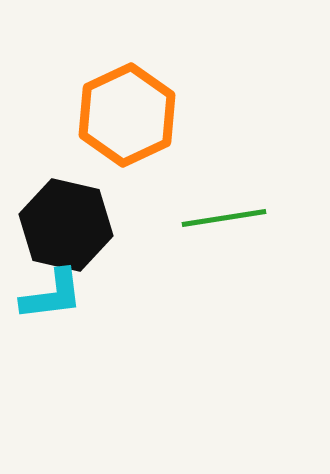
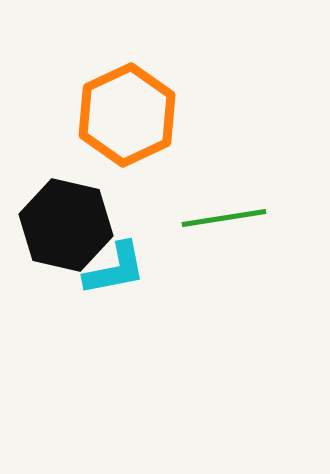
cyan L-shape: moved 63 px right, 26 px up; rotated 4 degrees counterclockwise
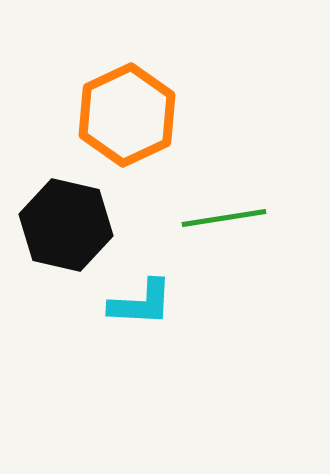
cyan L-shape: moved 26 px right, 34 px down; rotated 14 degrees clockwise
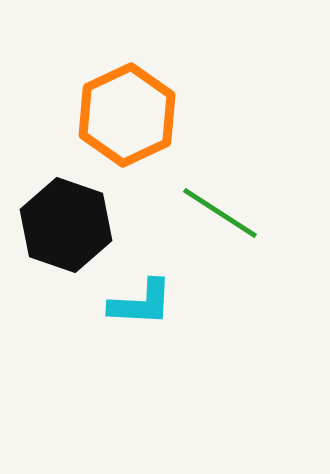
green line: moved 4 px left, 5 px up; rotated 42 degrees clockwise
black hexagon: rotated 6 degrees clockwise
